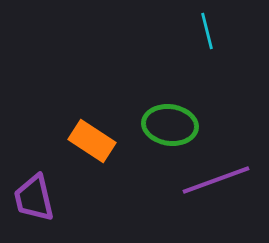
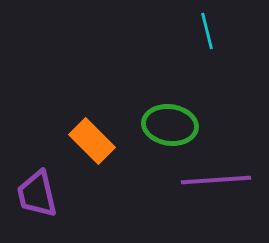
orange rectangle: rotated 12 degrees clockwise
purple line: rotated 16 degrees clockwise
purple trapezoid: moved 3 px right, 4 px up
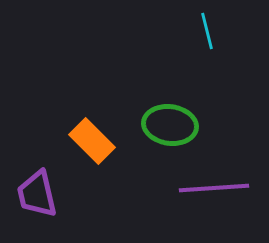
purple line: moved 2 px left, 8 px down
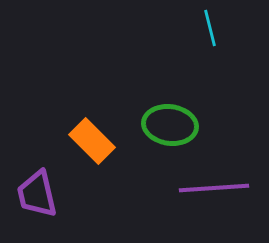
cyan line: moved 3 px right, 3 px up
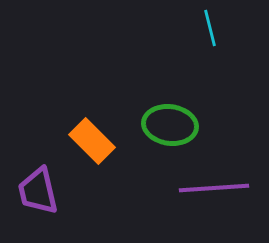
purple trapezoid: moved 1 px right, 3 px up
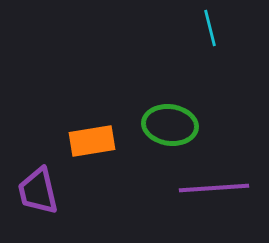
orange rectangle: rotated 54 degrees counterclockwise
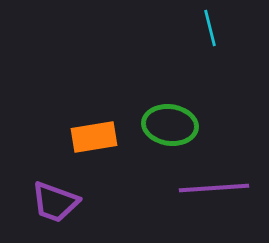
orange rectangle: moved 2 px right, 4 px up
purple trapezoid: moved 17 px right, 11 px down; rotated 57 degrees counterclockwise
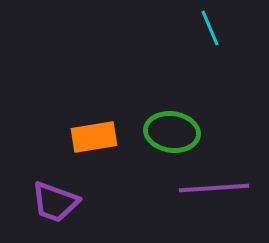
cyan line: rotated 9 degrees counterclockwise
green ellipse: moved 2 px right, 7 px down
